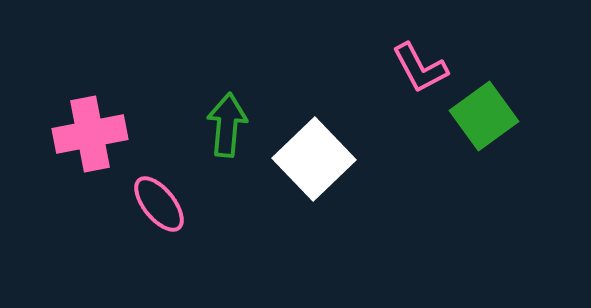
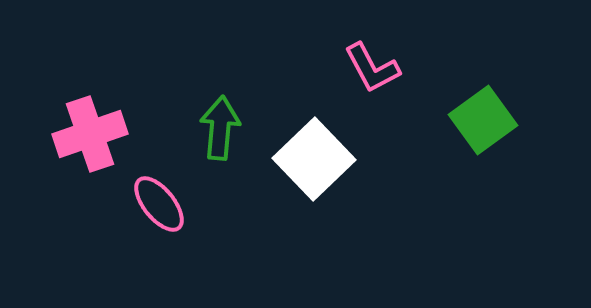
pink L-shape: moved 48 px left
green square: moved 1 px left, 4 px down
green arrow: moved 7 px left, 3 px down
pink cross: rotated 8 degrees counterclockwise
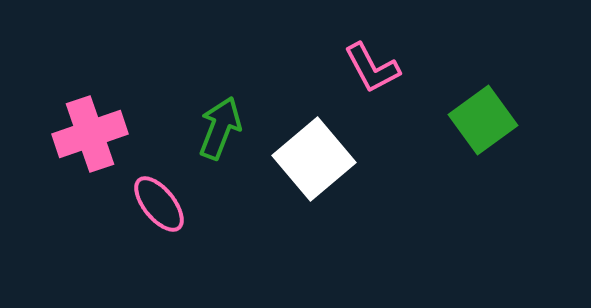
green arrow: rotated 16 degrees clockwise
white square: rotated 4 degrees clockwise
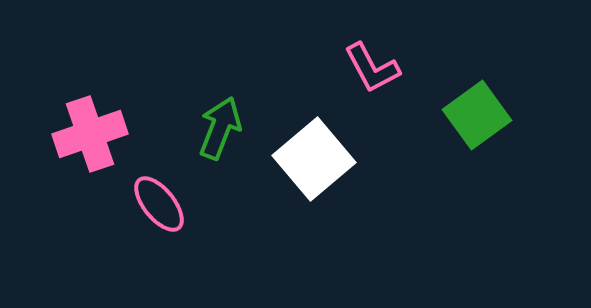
green square: moved 6 px left, 5 px up
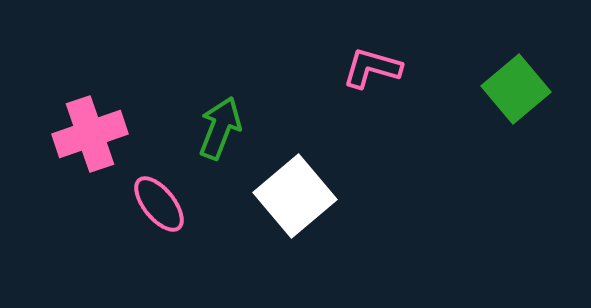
pink L-shape: rotated 134 degrees clockwise
green square: moved 39 px right, 26 px up; rotated 4 degrees counterclockwise
white square: moved 19 px left, 37 px down
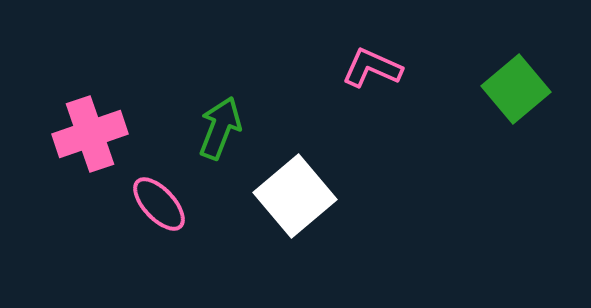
pink L-shape: rotated 8 degrees clockwise
pink ellipse: rotated 4 degrees counterclockwise
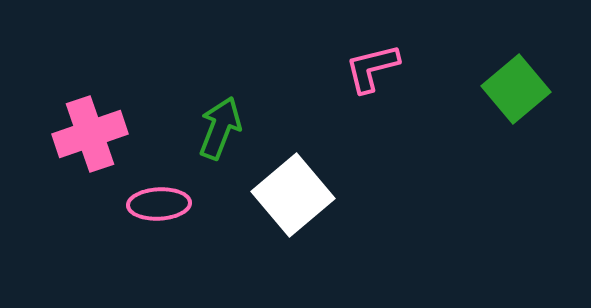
pink L-shape: rotated 38 degrees counterclockwise
white square: moved 2 px left, 1 px up
pink ellipse: rotated 50 degrees counterclockwise
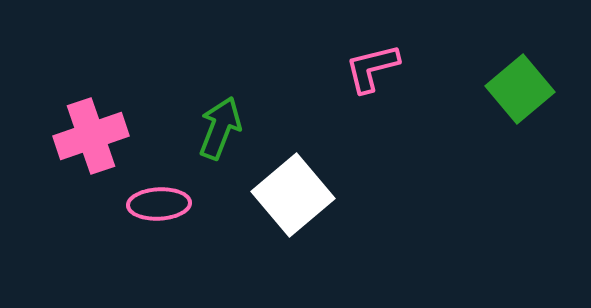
green square: moved 4 px right
pink cross: moved 1 px right, 2 px down
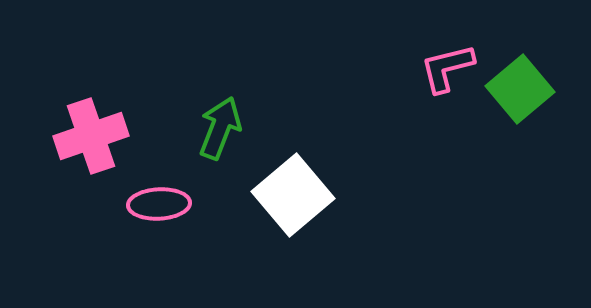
pink L-shape: moved 75 px right
